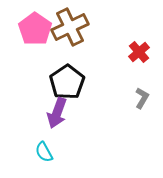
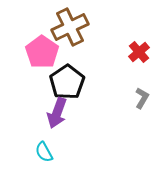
pink pentagon: moved 7 px right, 23 px down
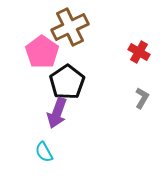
red cross: rotated 20 degrees counterclockwise
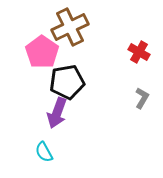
black pentagon: rotated 24 degrees clockwise
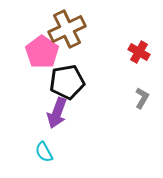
brown cross: moved 3 px left, 2 px down
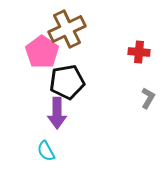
red cross: rotated 25 degrees counterclockwise
gray L-shape: moved 6 px right
purple arrow: rotated 20 degrees counterclockwise
cyan semicircle: moved 2 px right, 1 px up
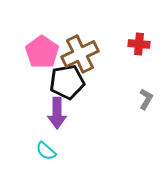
brown cross: moved 13 px right, 25 px down
red cross: moved 8 px up
gray L-shape: moved 2 px left, 1 px down
cyan semicircle: rotated 20 degrees counterclockwise
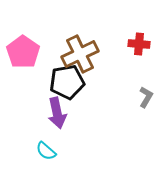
pink pentagon: moved 19 px left
gray L-shape: moved 2 px up
purple arrow: rotated 12 degrees counterclockwise
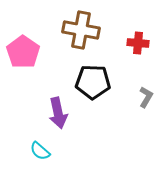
red cross: moved 1 px left, 1 px up
brown cross: moved 1 px right, 24 px up; rotated 36 degrees clockwise
black pentagon: moved 26 px right; rotated 12 degrees clockwise
purple arrow: moved 1 px right
cyan semicircle: moved 6 px left
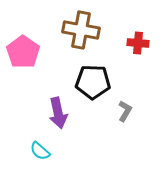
gray L-shape: moved 21 px left, 14 px down
